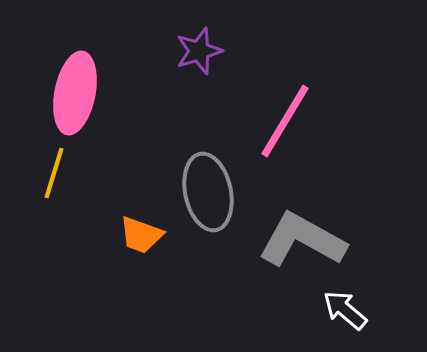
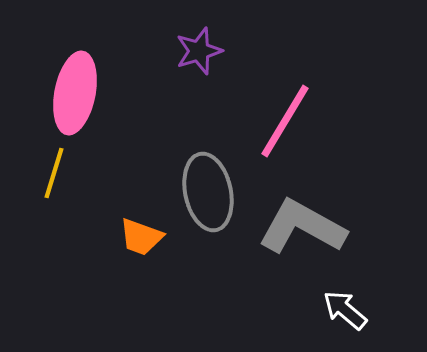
orange trapezoid: moved 2 px down
gray L-shape: moved 13 px up
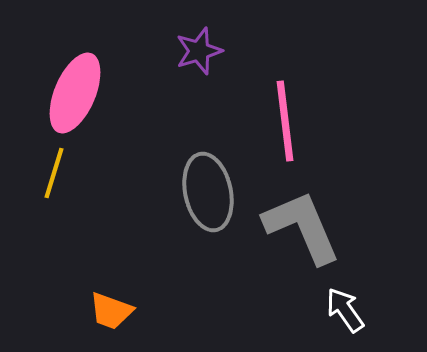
pink ellipse: rotated 12 degrees clockwise
pink line: rotated 38 degrees counterclockwise
gray L-shape: rotated 38 degrees clockwise
orange trapezoid: moved 30 px left, 74 px down
white arrow: rotated 15 degrees clockwise
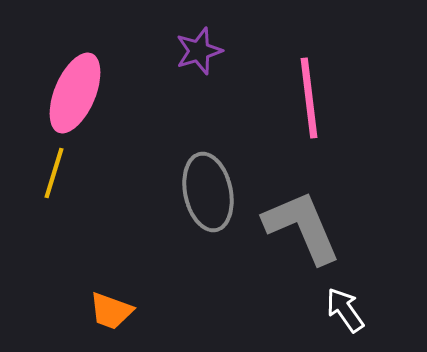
pink line: moved 24 px right, 23 px up
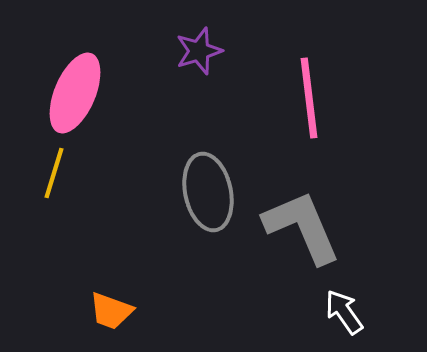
white arrow: moved 1 px left, 2 px down
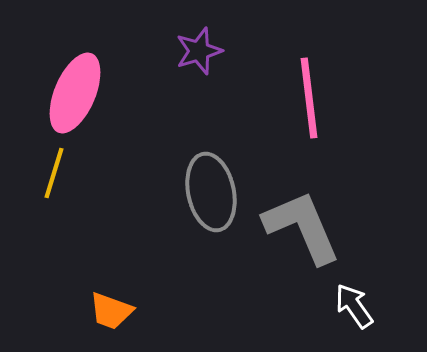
gray ellipse: moved 3 px right
white arrow: moved 10 px right, 6 px up
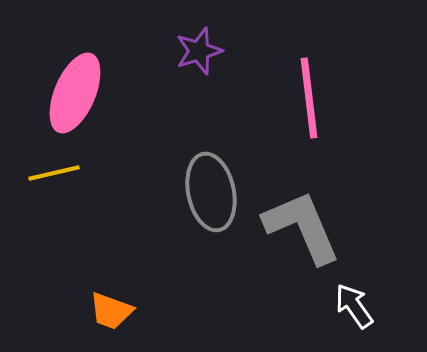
yellow line: rotated 60 degrees clockwise
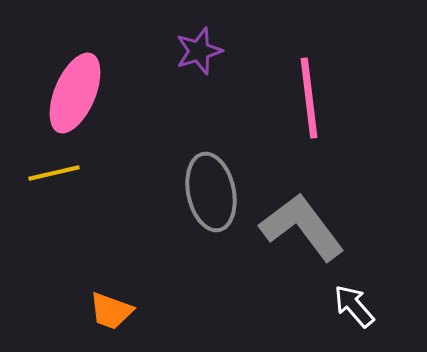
gray L-shape: rotated 14 degrees counterclockwise
white arrow: rotated 6 degrees counterclockwise
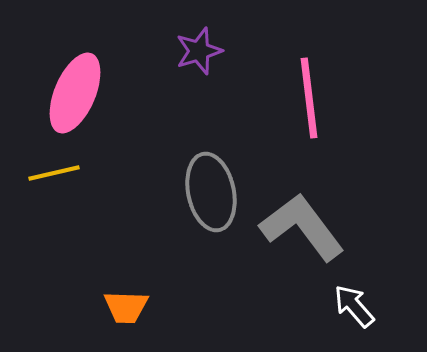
orange trapezoid: moved 15 px right, 4 px up; rotated 18 degrees counterclockwise
